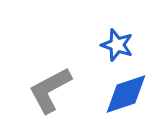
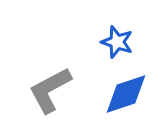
blue star: moved 3 px up
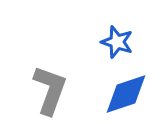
gray L-shape: rotated 138 degrees clockwise
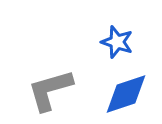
gray L-shape: rotated 126 degrees counterclockwise
